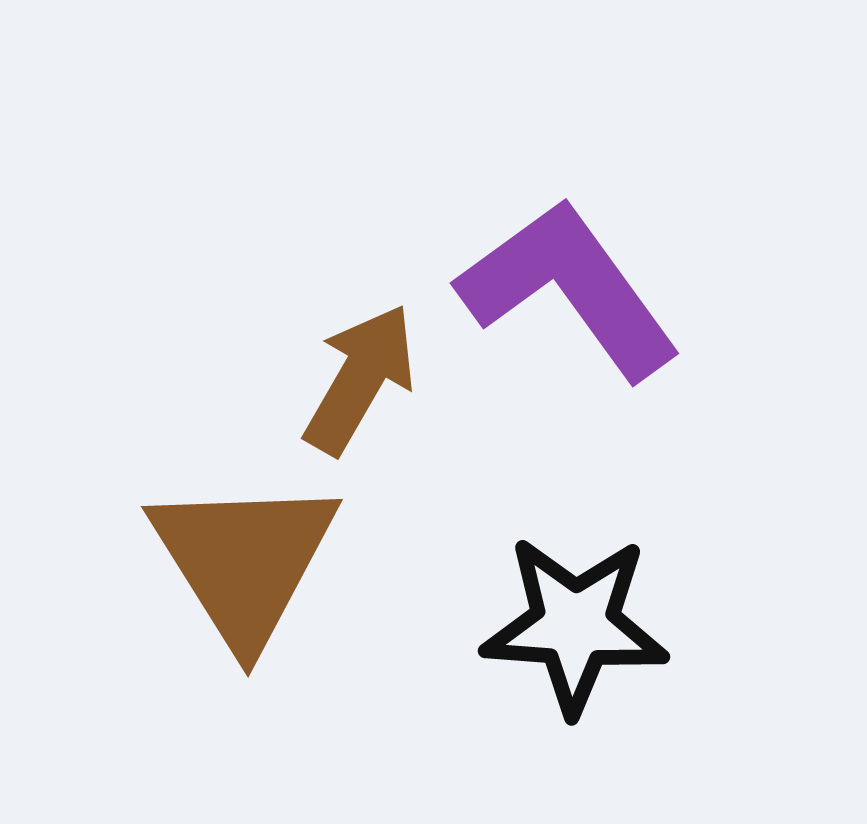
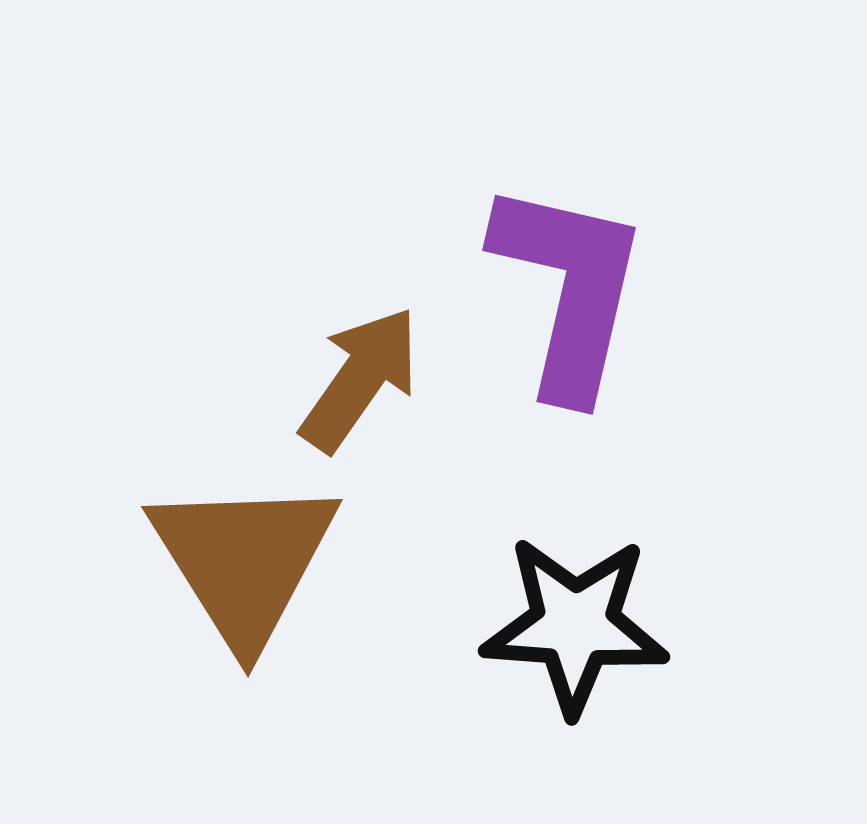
purple L-shape: rotated 49 degrees clockwise
brown arrow: rotated 5 degrees clockwise
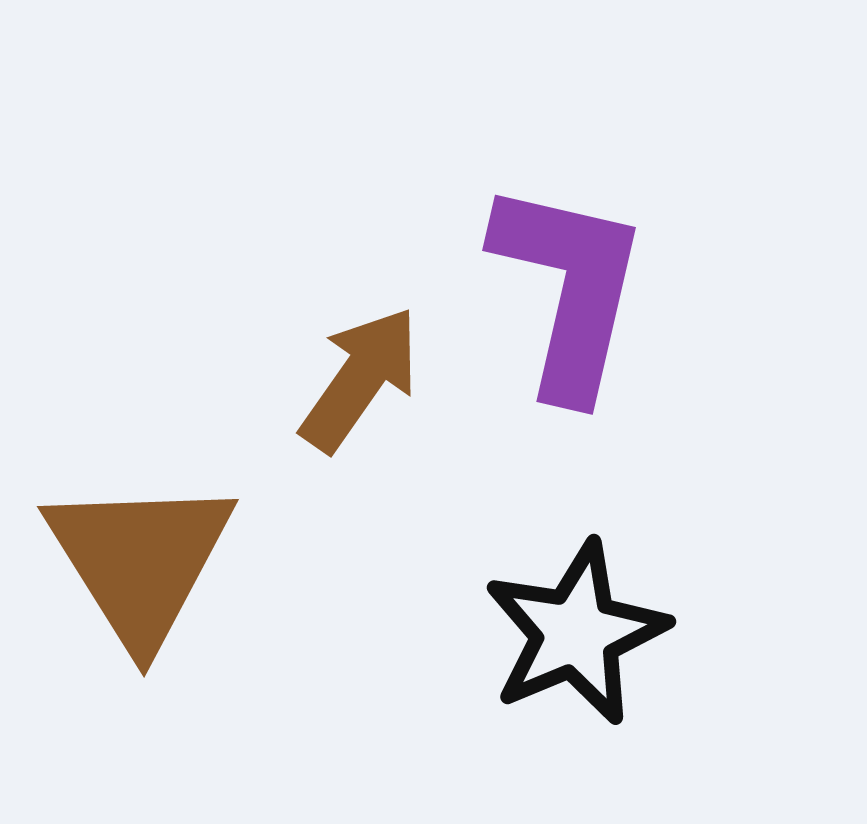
brown triangle: moved 104 px left
black star: moved 1 px right, 8 px down; rotated 27 degrees counterclockwise
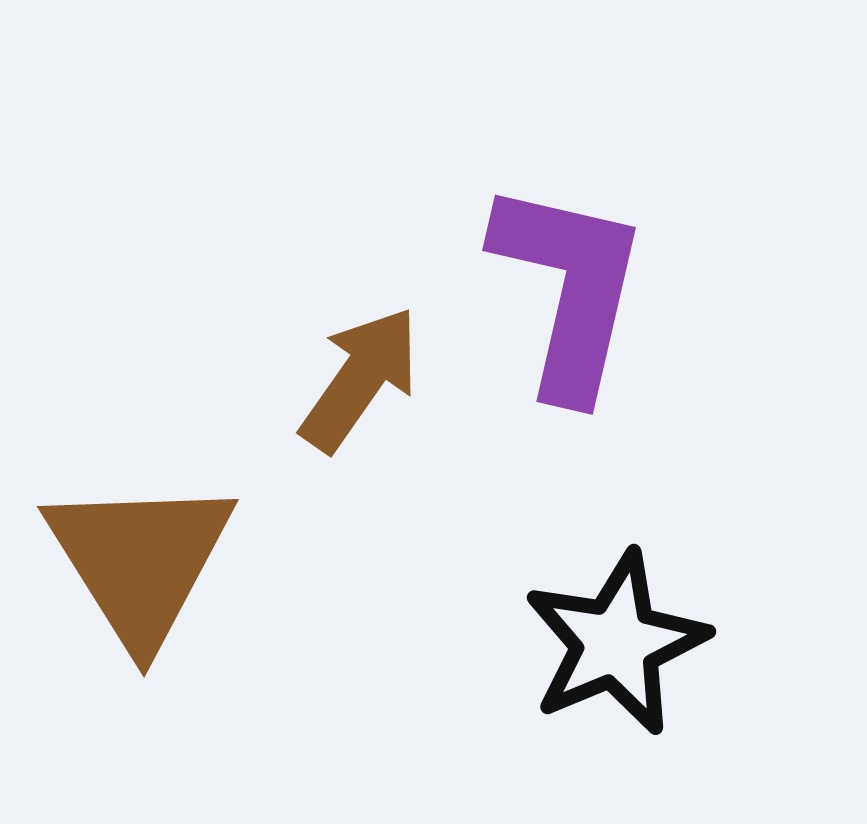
black star: moved 40 px right, 10 px down
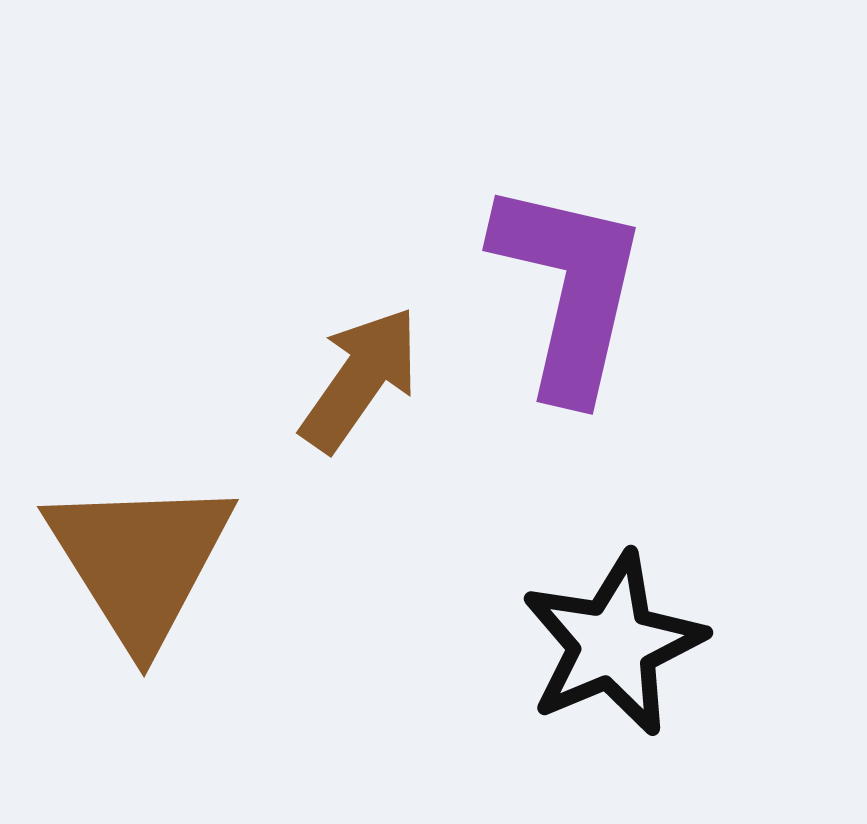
black star: moved 3 px left, 1 px down
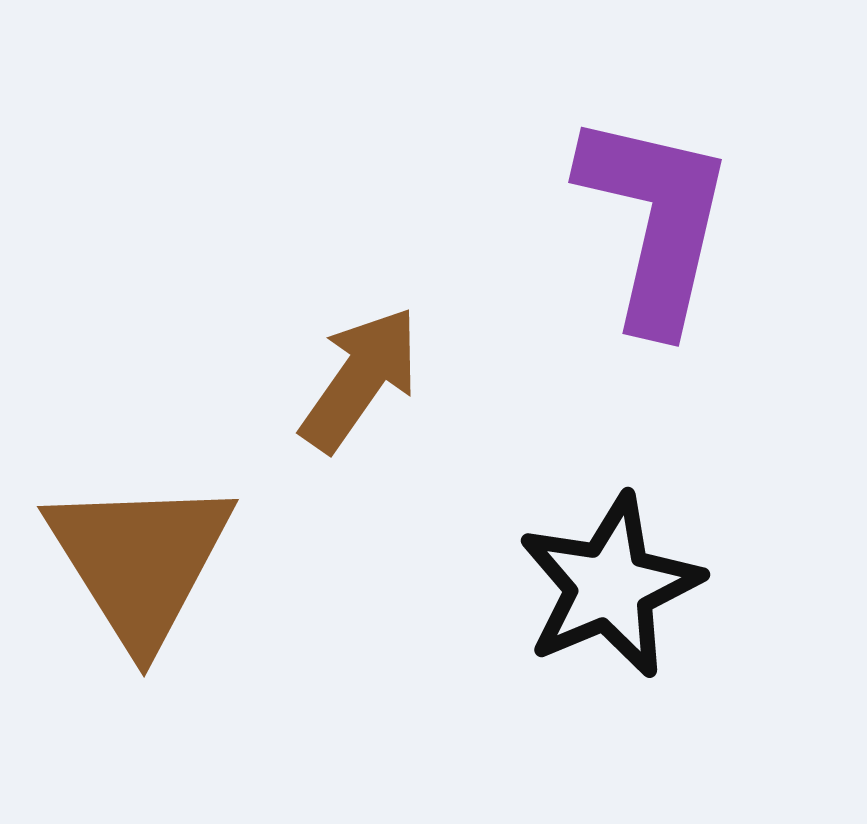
purple L-shape: moved 86 px right, 68 px up
black star: moved 3 px left, 58 px up
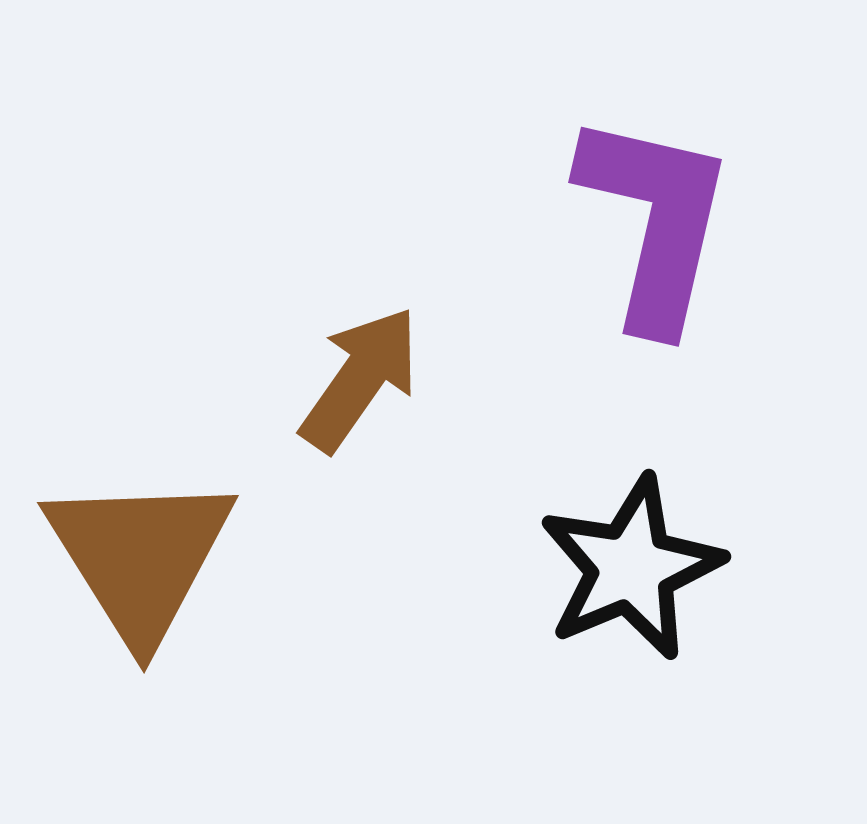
brown triangle: moved 4 px up
black star: moved 21 px right, 18 px up
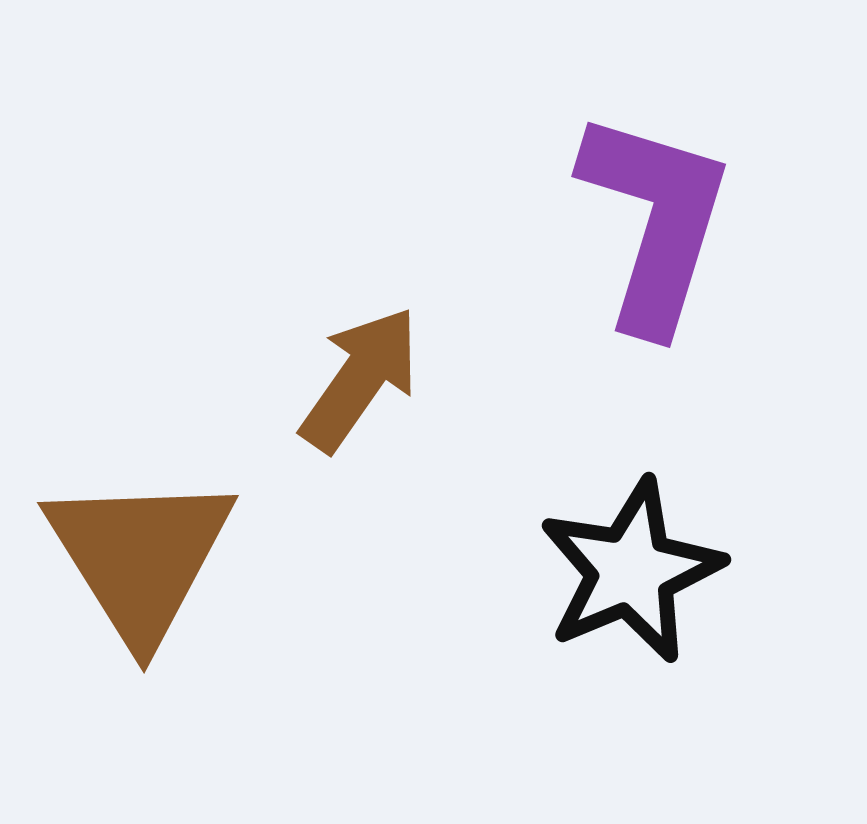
purple L-shape: rotated 4 degrees clockwise
black star: moved 3 px down
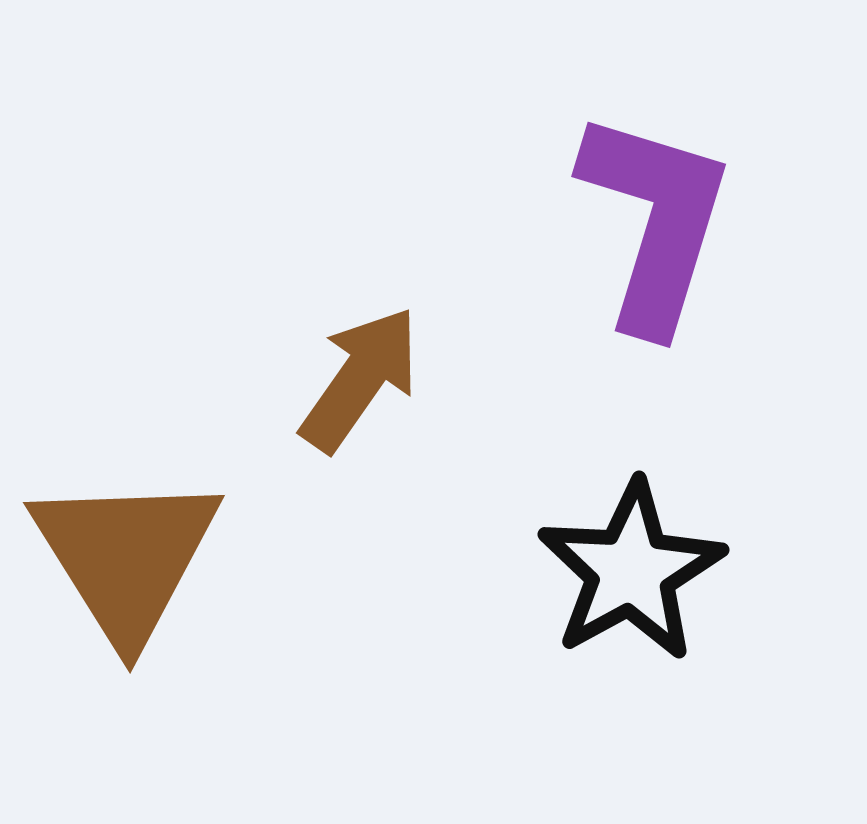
brown triangle: moved 14 px left
black star: rotated 6 degrees counterclockwise
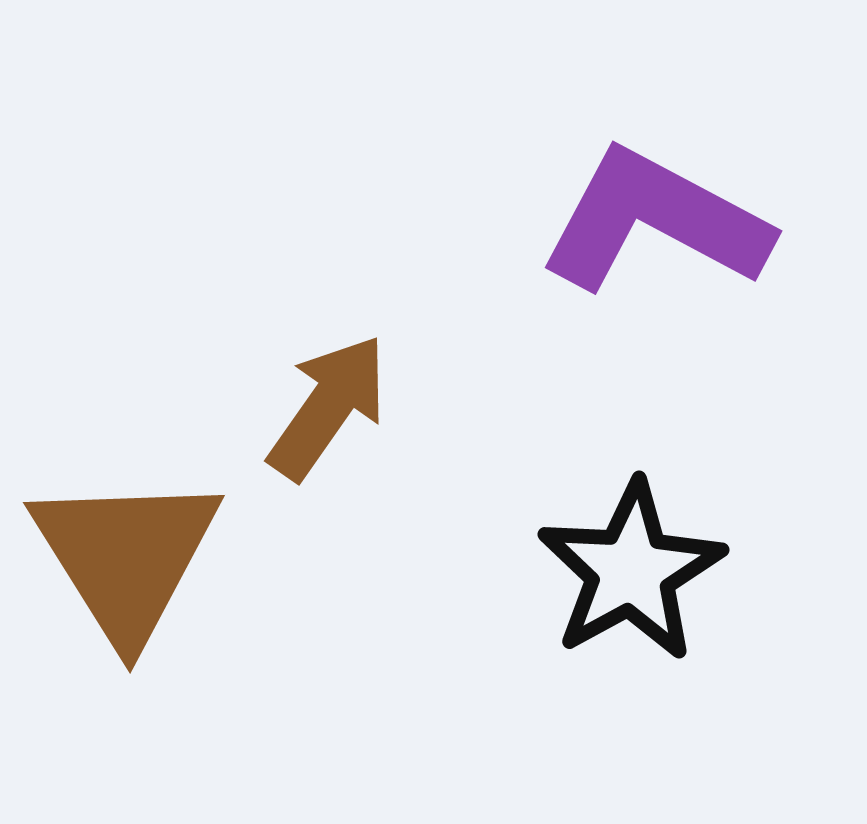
purple L-shape: rotated 79 degrees counterclockwise
brown arrow: moved 32 px left, 28 px down
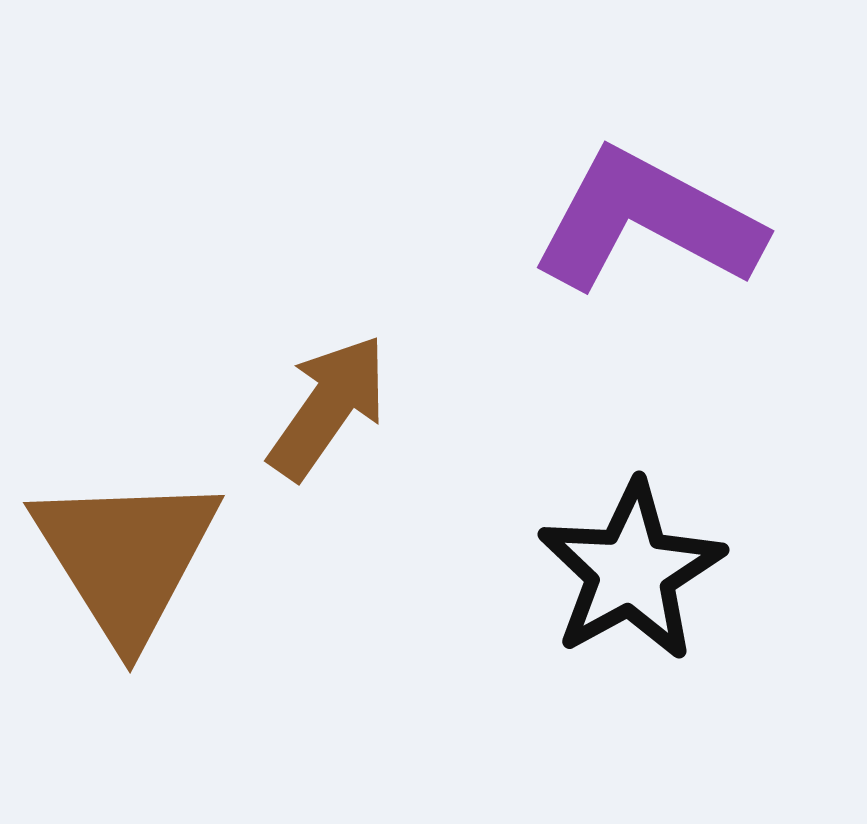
purple L-shape: moved 8 px left
